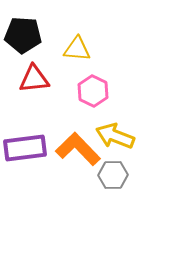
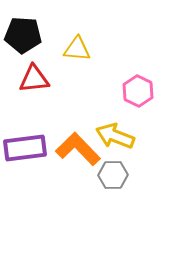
pink hexagon: moved 45 px right
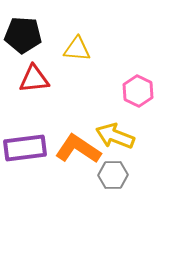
orange L-shape: rotated 12 degrees counterclockwise
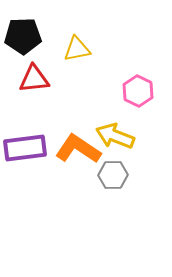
black pentagon: moved 1 px down; rotated 6 degrees counterclockwise
yellow triangle: rotated 16 degrees counterclockwise
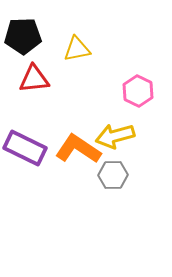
yellow arrow: rotated 36 degrees counterclockwise
purple rectangle: rotated 33 degrees clockwise
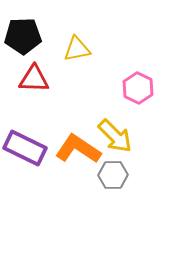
red triangle: rotated 8 degrees clockwise
pink hexagon: moved 3 px up
yellow arrow: rotated 120 degrees counterclockwise
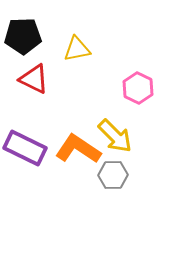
red triangle: rotated 24 degrees clockwise
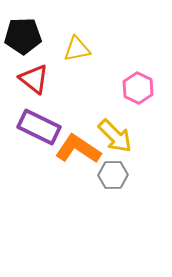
red triangle: rotated 12 degrees clockwise
purple rectangle: moved 14 px right, 21 px up
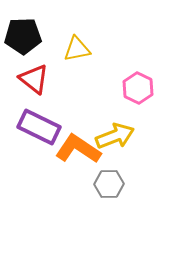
yellow arrow: rotated 66 degrees counterclockwise
gray hexagon: moved 4 px left, 9 px down
